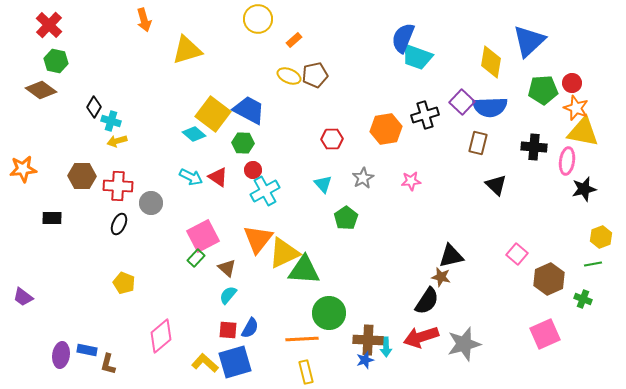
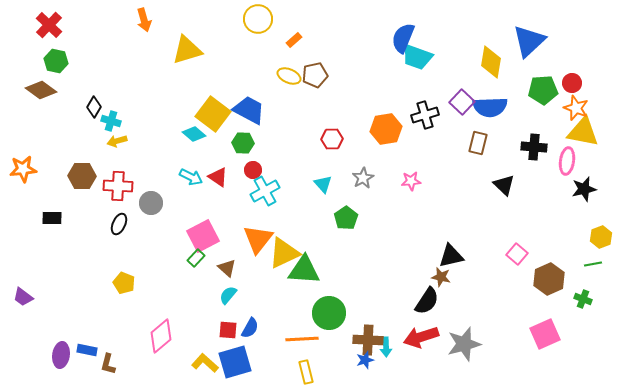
black triangle at (496, 185): moved 8 px right
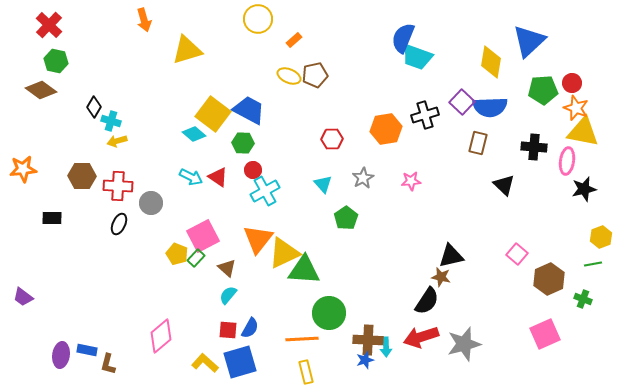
yellow pentagon at (124, 283): moved 53 px right, 29 px up
blue square at (235, 362): moved 5 px right
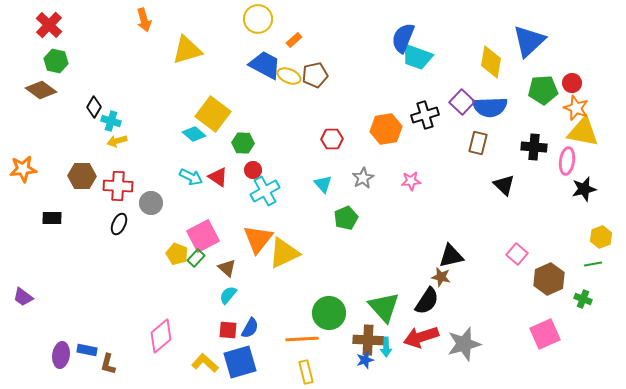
blue trapezoid at (249, 110): moved 16 px right, 45 px up
green pentagon at (346, 218): rotated 10 degrees clockwise
green triangle at (304, 270): moved 80 px right, 37 px down; rotated 44 degrees clockwise
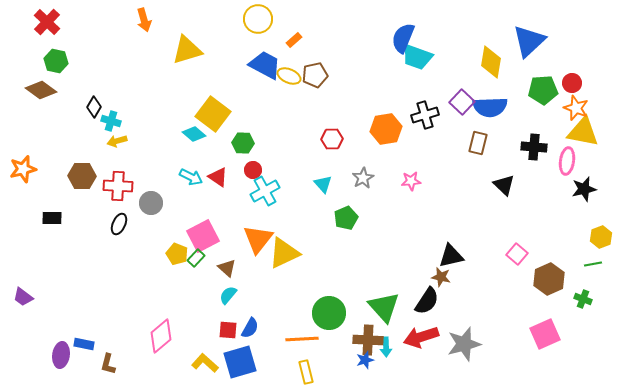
red cross at (49, 25): moved 2 px left, 3 px up
orange star at (23, 169): rotated 8 degrees counterclockwise
blue rectangle at (87, 350): moved 3 px left, 6 px up
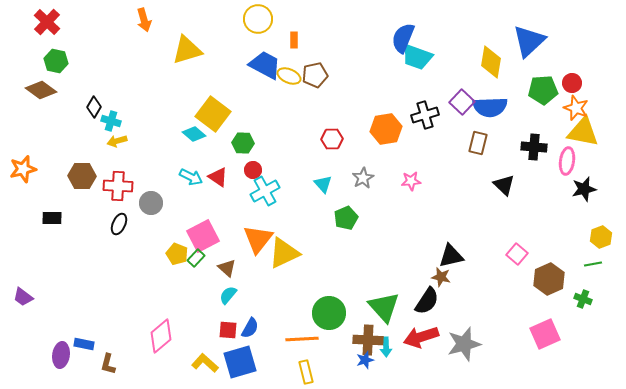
orange rectangle at (294, 40): rotated 49 degrees counterclockwise
